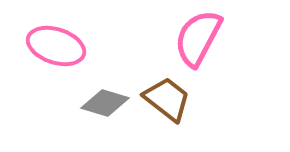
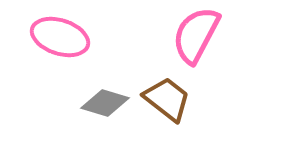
pink semicircle: moved 2 px left, 3 px up
pink ellipse: moved 4 px right, 9 px up
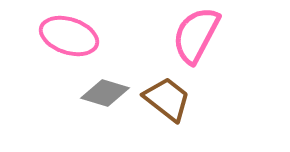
pink ellipse: moved 9 px right, 1 px up
gray diamond: moved 10 px up
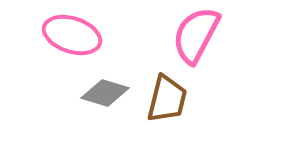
pink ellipse: moved 3 px right, 1 px up
brown trapezoid: rotated 66 degrees clockwise
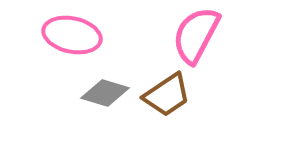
pink ellipse: rotated 6 degrees counterclockwise
brown trapezoid: moved 4 px up; rotated 42 degrees clockwise
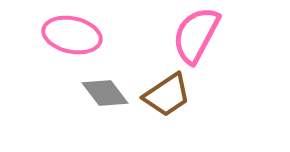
gray diamond: rotated 36 degrees clockwise
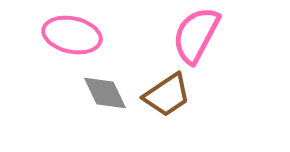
gray diamond: rotated 12 degrees clockwise
